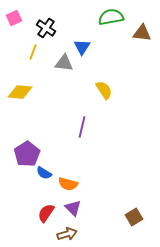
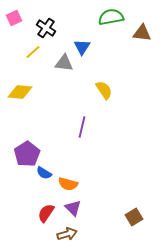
yellow line: rotated 28 degrees clockwise
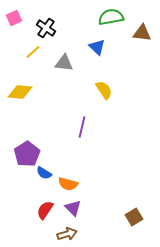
blue triangle: moved 15 px right; rotated 18 degrees counterclockwise
red semicircle: moved 1 px left, 3 px up
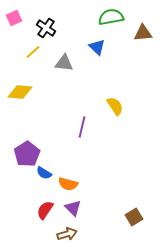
brown triangle: moved 1 px right; rotated 12 degrees counterclockwise
yellow semicircle: moved 11 px right, 16 px down
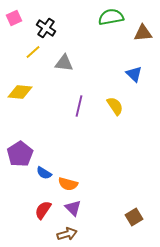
blue triangle: moved 37 px right, 27 px down
purple line: moved 3 px left, 21 px up
purple pentagon: moved 7 px left
red semicircle: moved 2 px left
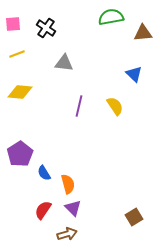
pink square: moved 1 px left, 6 px down; rotated 21 degrees clockwise
yellow line: moved 16 px left, 2 px down; rotated 21 degrees clockwise
blue semicircle: rotated 28 degrees clockwise
orange semicircle: rotated 120 degrees counterclockwise
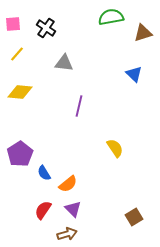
brown triangle: rotated 12 degrees counterclockwise
yellow line: rotated 28 degrees counterclockwise
yellow semicircle: moved 42 px down
orange semicircle: rotated 66 degrees clockwise
purple triangle: moved 1 px down
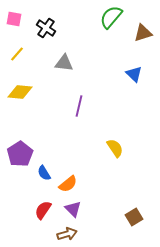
green semicircle: rotated 40 degrees counterclockwise
pink square: moved 1 px right, 5 px up; rotated 14 degrees clockwise
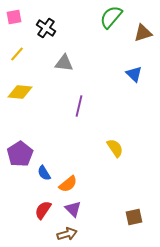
pink square: moved 2 px up; rotated 21 degrees counterclockwise
brown square: rotated 18 degrees clockwise
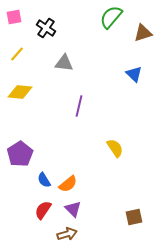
blue semicircle: moved 7 px down
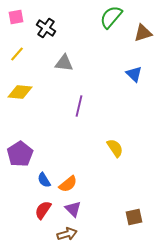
pink square: moved 2 px right
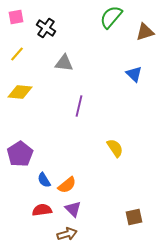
brown triangle: moved 2 px right, 1 px up
orange semicircle: moved 1 px left, 1 px down
red semicircle: moved 1 px left; rotated 48 degrees clockwise
